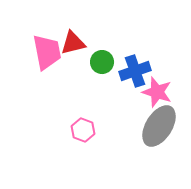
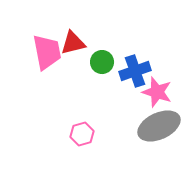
gray ellipse: rotated 33 degrees clockwise
pink hexagon: moved 1 px left, 4 px down; rotated 25 degrees clockwise
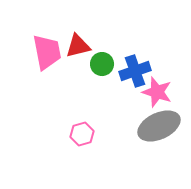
red triangle: moved 5 px right, 3 px down
green circle: moved 2 px down
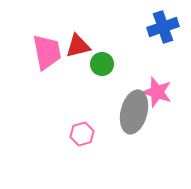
blue cross: moved 28 px right, 44 px up
gray ellipse: moved 25 px left, 14 px up; rotated 51 degrees counterclockwise
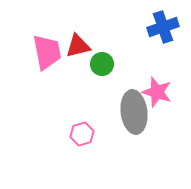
gray ellipse: rotated 21 degrees counterclockwise
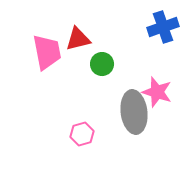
red triangle: moved 7 px up
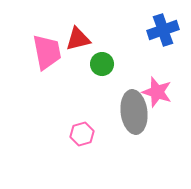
blue cross: moved 3 px down
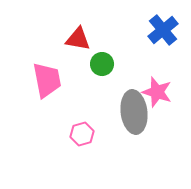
blue cross: rotated 20 degrees counterclockwise
red triangle: rotated 24 degrees clockwise
pink trapezoid: moved 28 px down
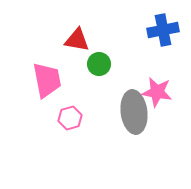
blue cross: rotated 28 degrees clockwise
red triangle: moved 1 px left, 1 px down
green circle: moved 3 px left
pink star: rotated 8 degrees counterclockwise
pink hexagon: moved 12 px left, 16 px up
